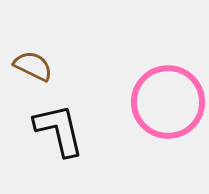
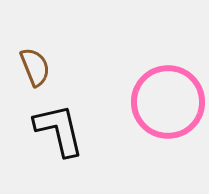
brown semicircle: moved 2 px right, 1 px down; rotated 42 degrees clockwise
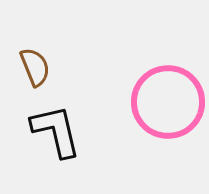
black L-shape: moved 3 px left, 1 px down
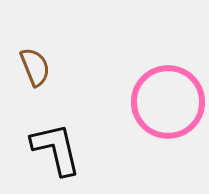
black L-shape: moved 18 px down
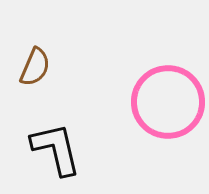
brown semicircle: rotated 45 degrees clockwise
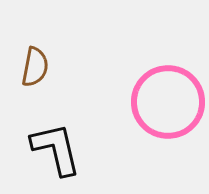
brown semicircle: rotated 12 degrees counterclockwise
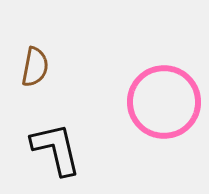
pink circle: moved 4 px left
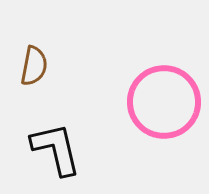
brown semicircle: moved 1 px left, 1 px up
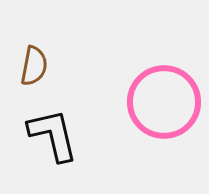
black L-shape: moved 3 px left, 14 px up
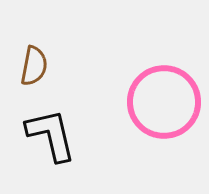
black L-shape: moved 2 px left
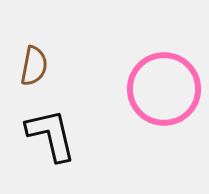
pink circle: moved 13 px up
